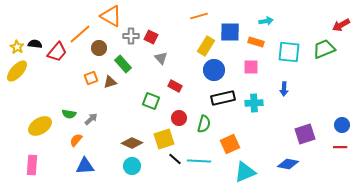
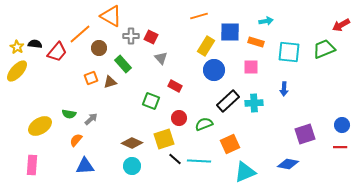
black rectangle at (223, 98): moved 5 px right, 3 px down; rotated 30 degrees counterclockwise
green semicircle at (204, 124): rotated 126 degrees counterclockwise
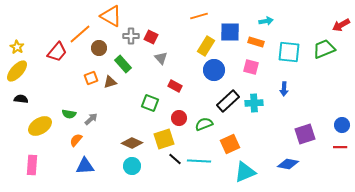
black semicircle at (35, 44): moved 14 px left, 55 px down
pink square at (251, 67): rotated 14 degrees clockwise
green square at (151, 101): moved 1 px left, 2 px down
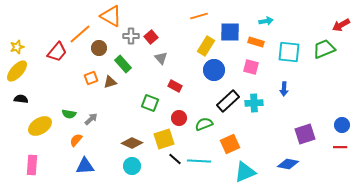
red square at (151, 37): rotated 24 degrees clockwise
yellow star at (17, 47): rotated 24 degrees clockwise
